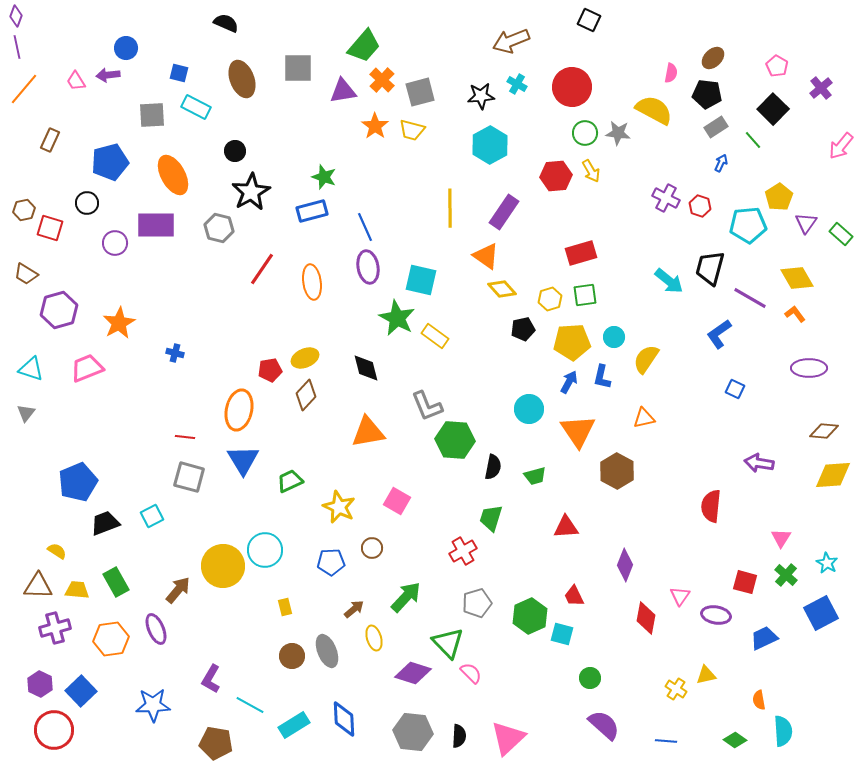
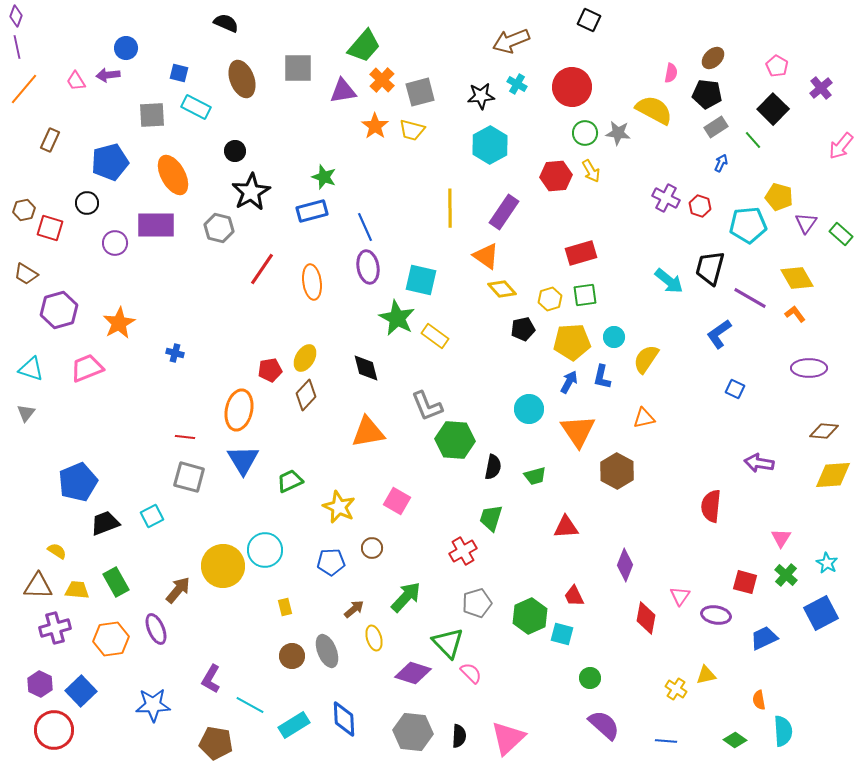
yellow pentagon at (779, 197): rotated 24 degrees counterclockwise
yellow ellipse at (305, 358): rotated 36 degrees counterclockwise
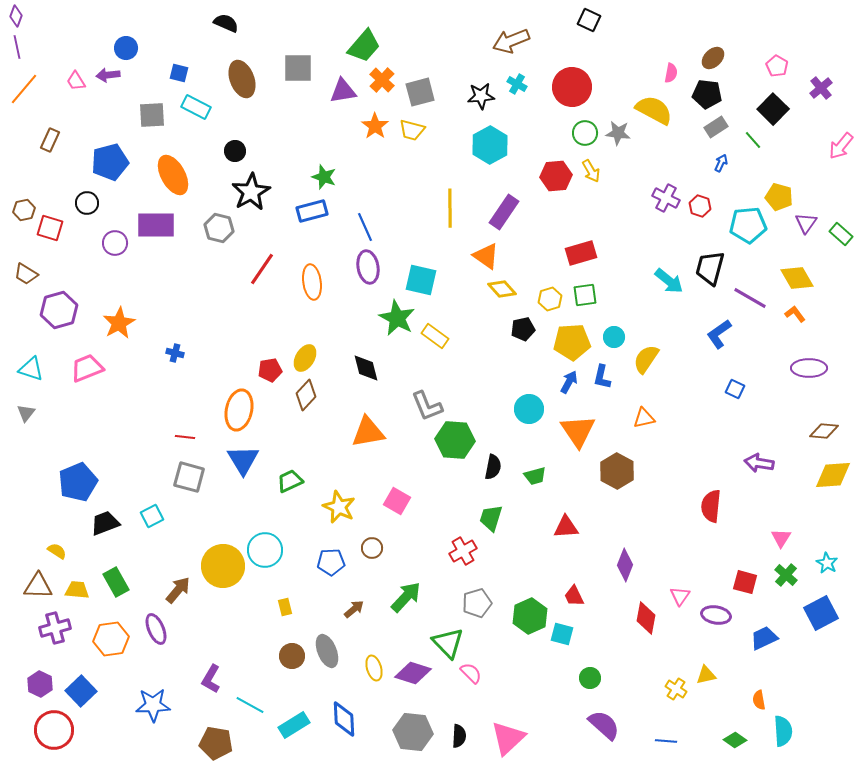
yellow ellipse at (374, 638): moved 30 px down
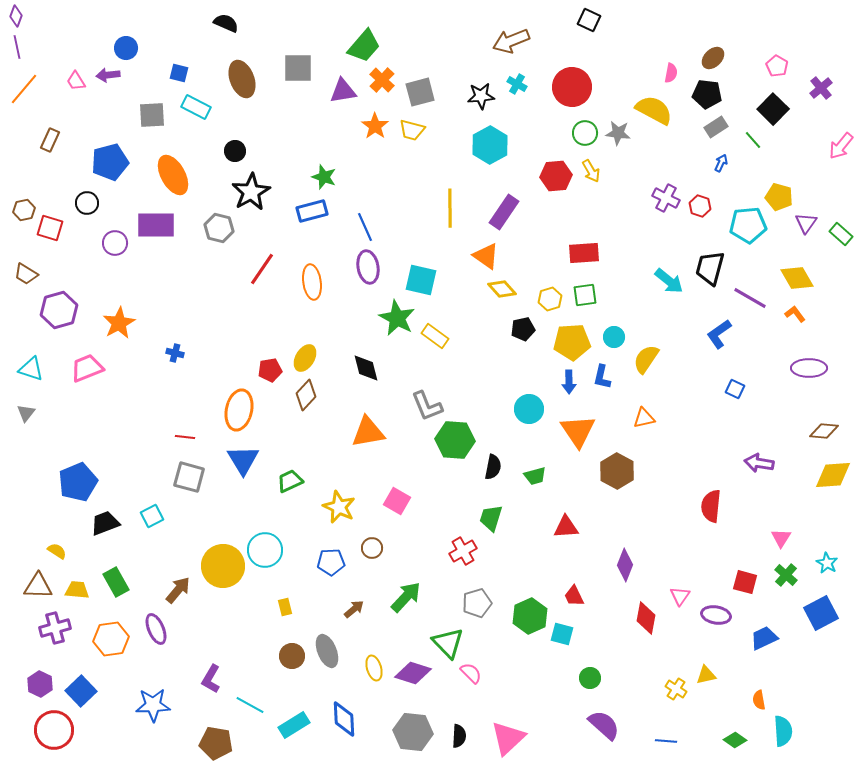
red rectangle at (581, 253): moved 3 px right; rotated 12 degrees clockwise
blue arrow at (569, 382): rotated 150 degrees clockwise
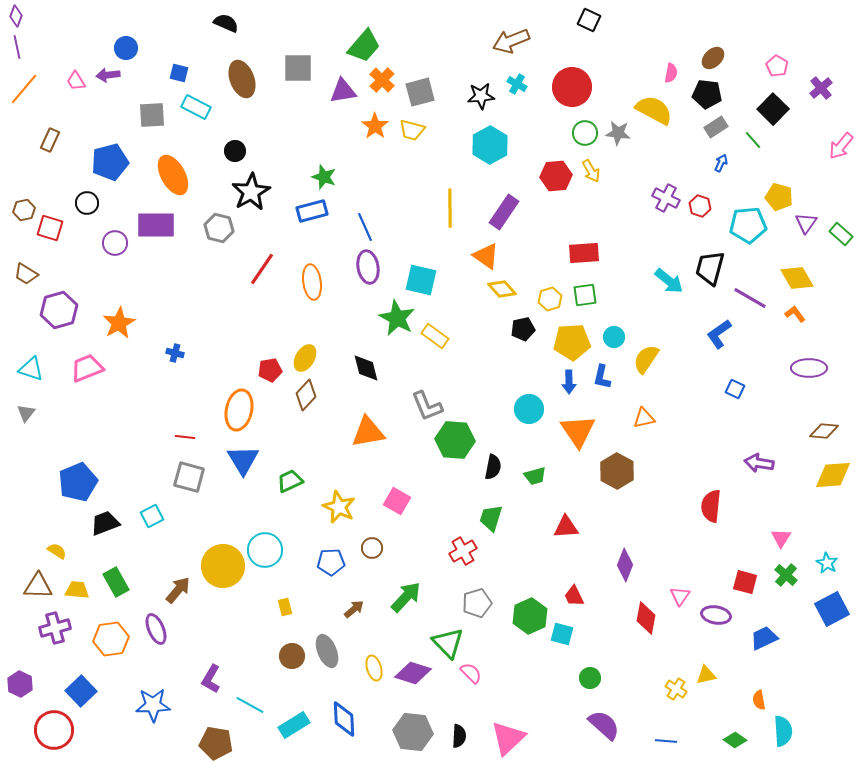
blue square at (821, 613): moved 11 px right, 4 px up
purple hexagon at (40, 684): moved 20 px left
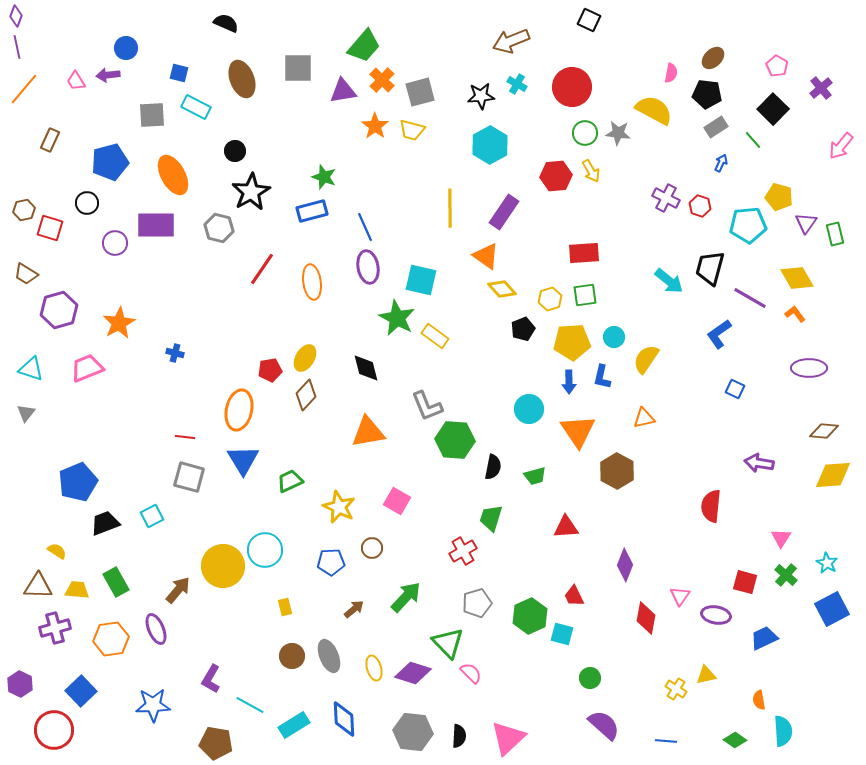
green rectangle at (841, 234): moved 6 px left; rotated 35 degrees clockwise
black pentagon at (523, 329): rotated 10 degrees counterclockwise
gray ellipse at (327, 651): moved 2 px right, 5 px down
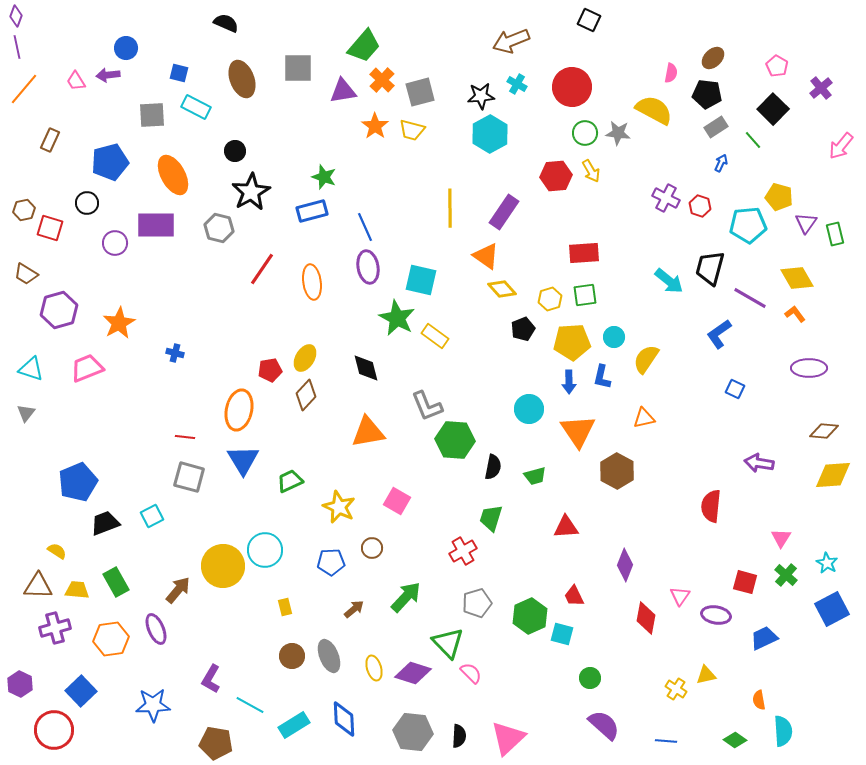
cyan hexagon at (490, 145): moved 11 px up
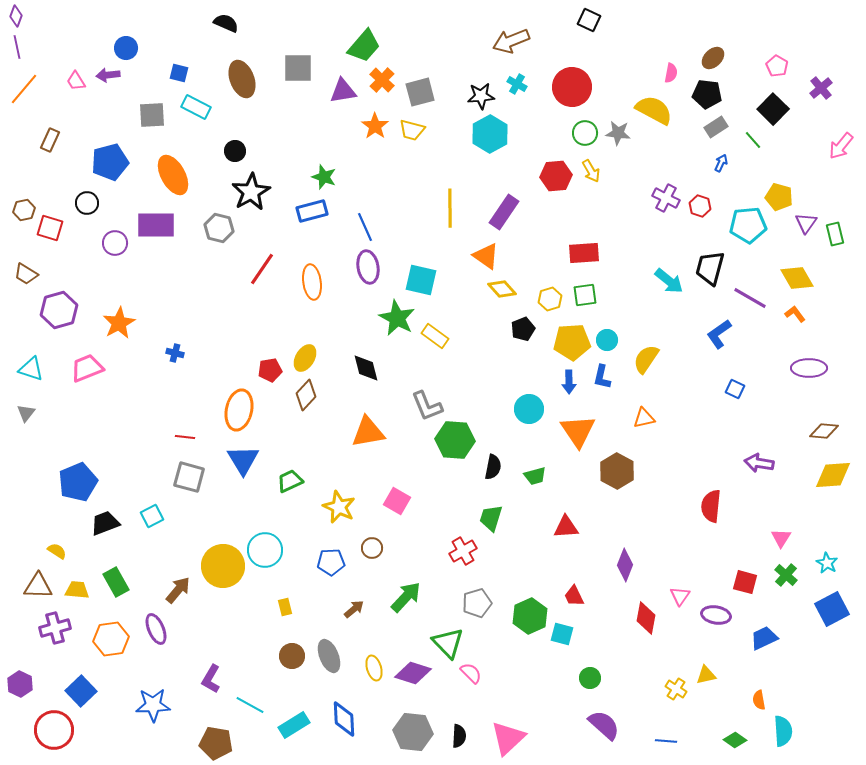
cyan circle at (614, 337): moved 7 px left, 3 px down
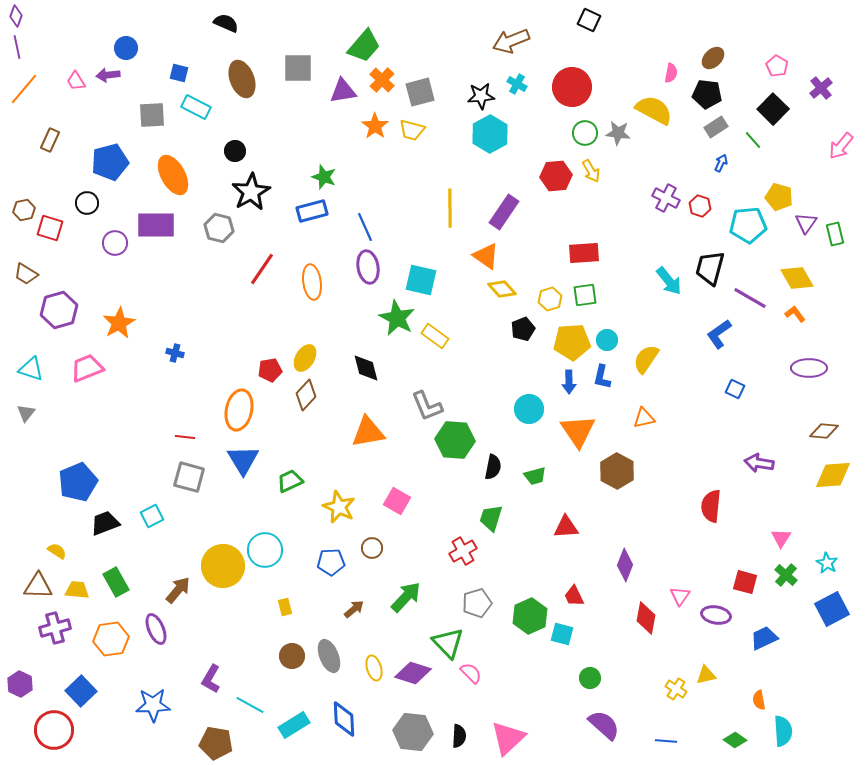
cyan arrow at (669, 281): rotated 12 degrees clockwise
